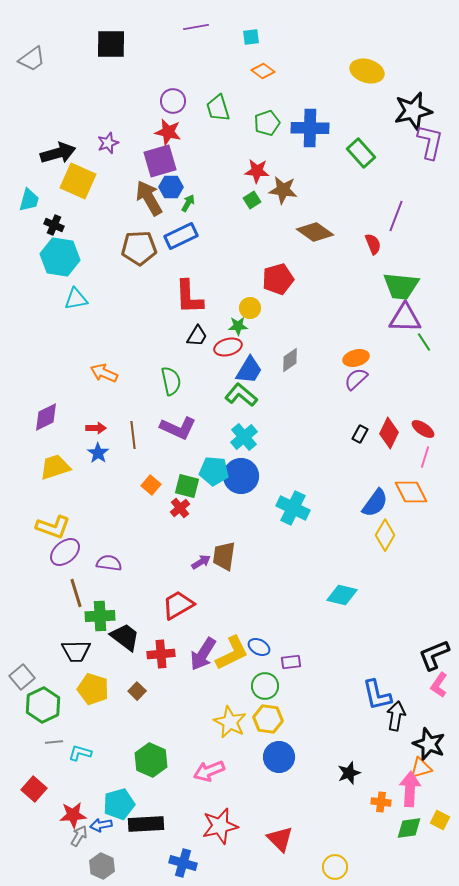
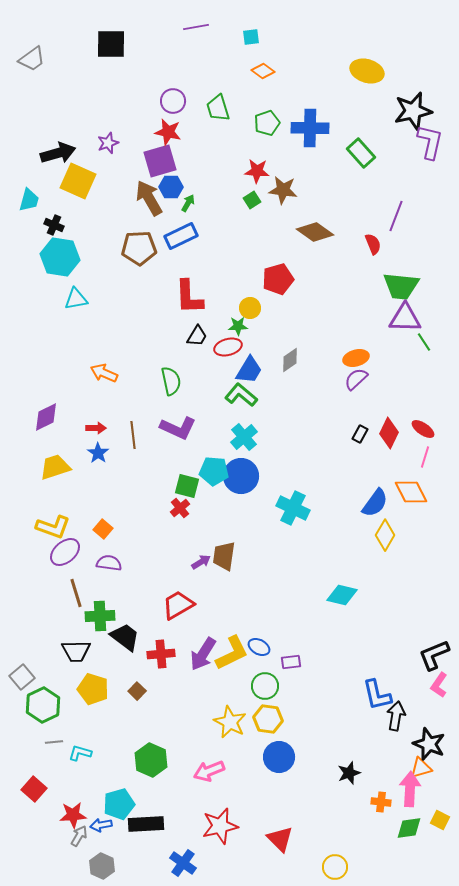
orange square at (151, 485): moved 48 px left, 44 px down
blue cross at (183, 863): rotated 20 degrees clockwise
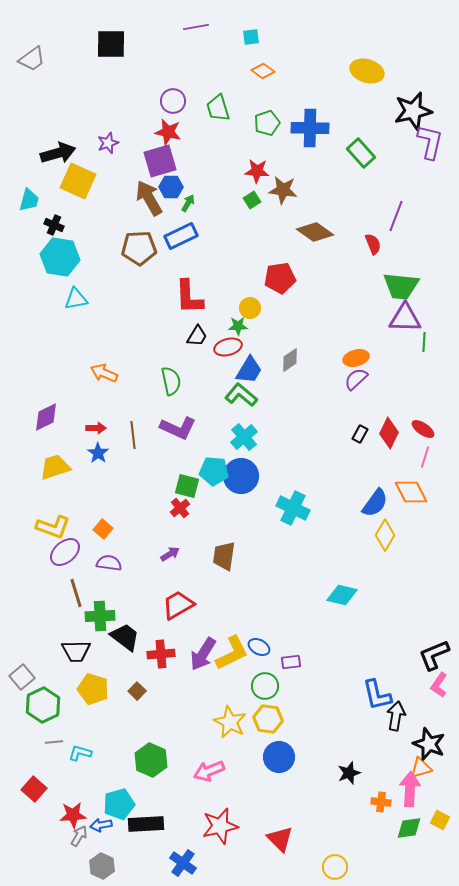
red pentagon at (278, 279): moved 2 px right, 1 px up; rotated 8 degrees clockwise
green line at (424, 342): rotated 36 degrees clockwise
purple arrow at (201, 562): moved 31 px left, 8 px up
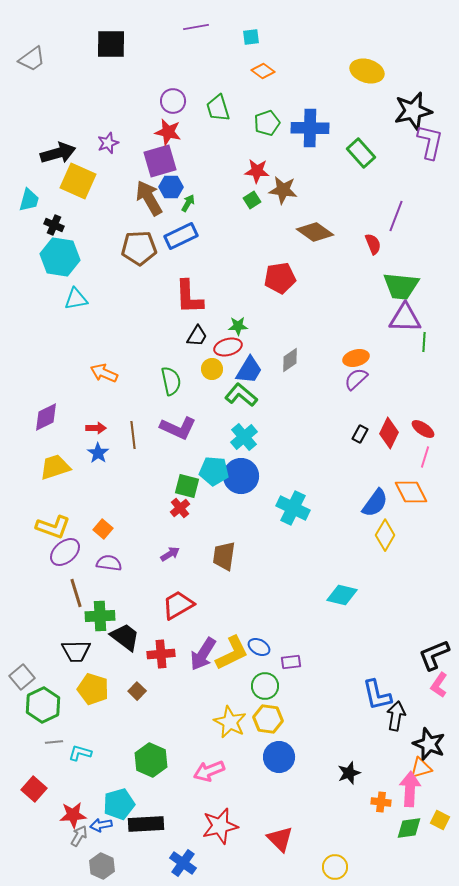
yellow circle at (250, 308): moved 38 px left, 61 px down
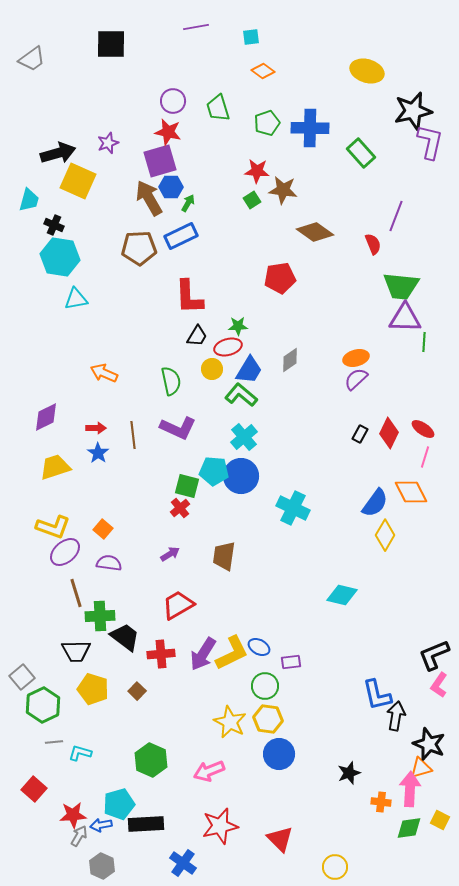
blue circle at (279, 757): moved 3 px up
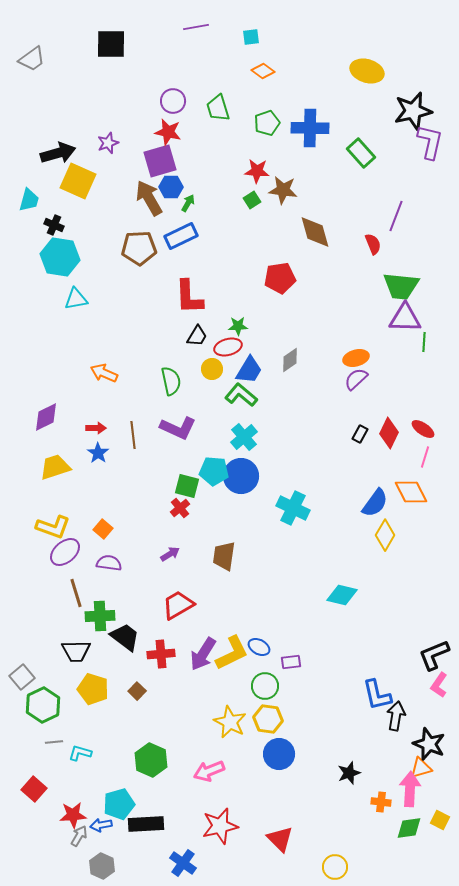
brown diamond at (315, 232): rotated 39 degrees clockwise
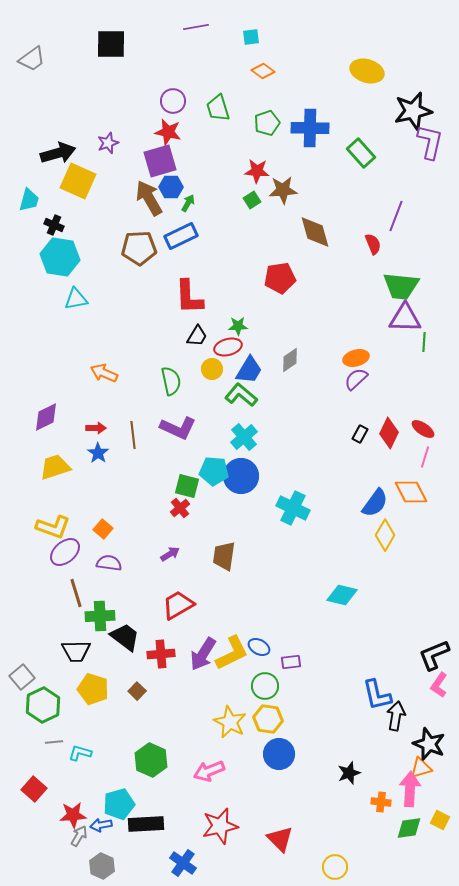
brown star at (283, 190): rotated 12 degrees counterclockwise
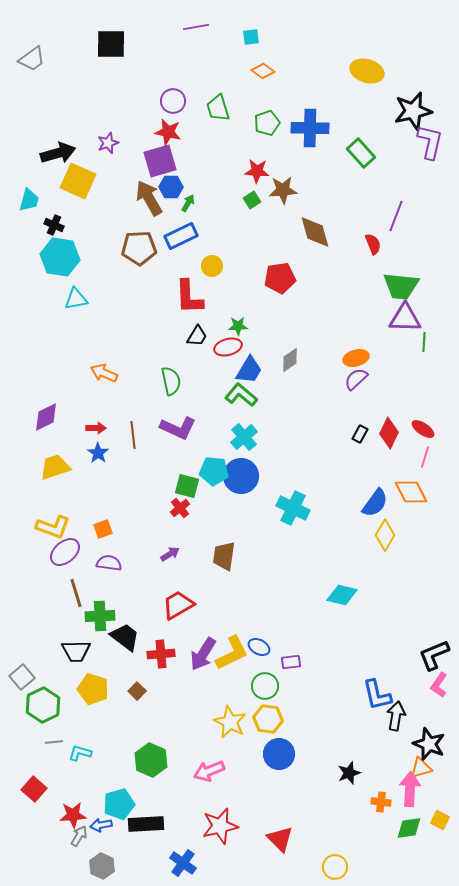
yellow circle at (212, 369): moved 103 px up
orange square at (103, 529): rotated 30 degrees clockwise
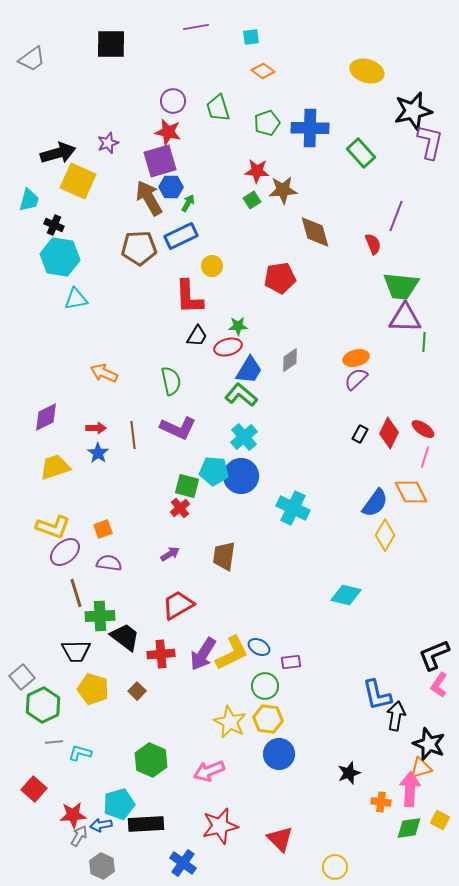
cyan diamond at (342, 595): moved 4 px right
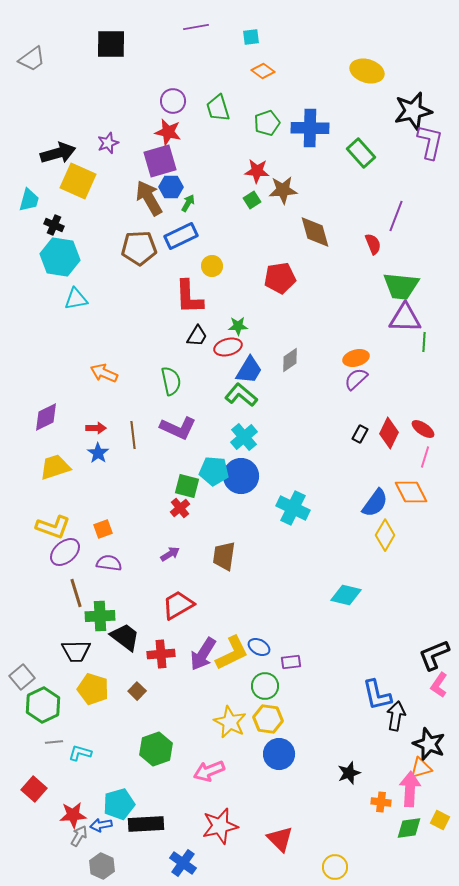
green hexagon at (151, 760): moved 5 px right, 11 px up; rotated 16 degrees clockwise
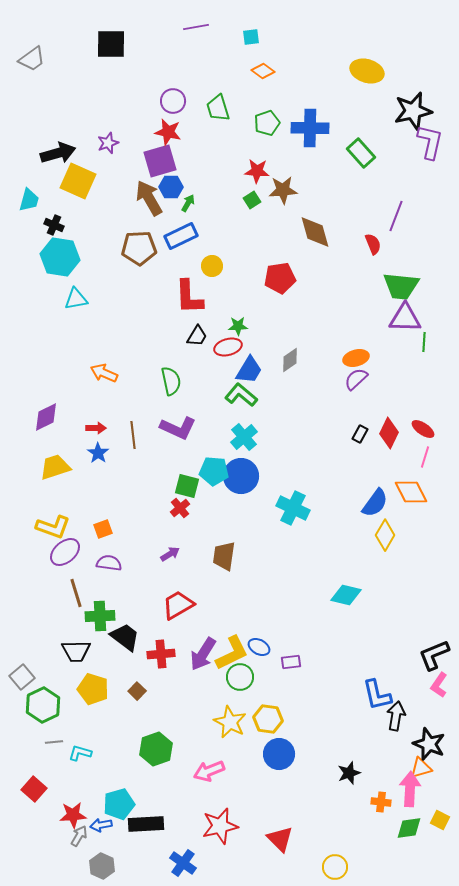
green circle at (265, 686): moved 25 px left, 9 px up
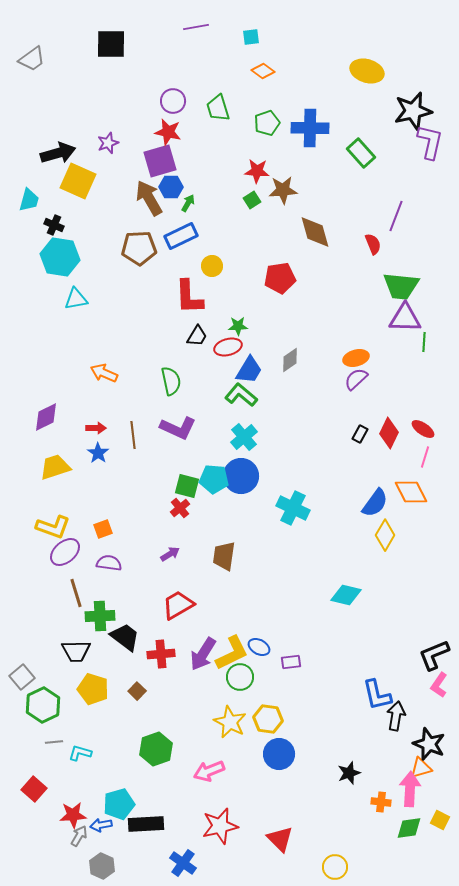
cyan pentagon at (214, 471): moved 8 px down
